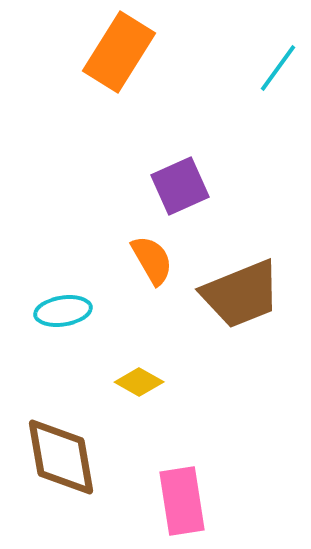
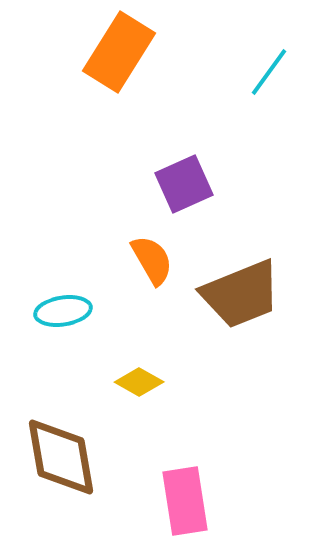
cyan line: moved 9 px left, 4 px down
purple square: moved 4 px right, 2 px up
pink rectangle: moved 3 px right
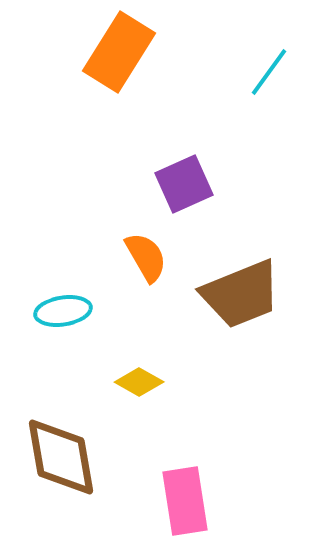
orange semicircle: moved 6 px left, 3 px up
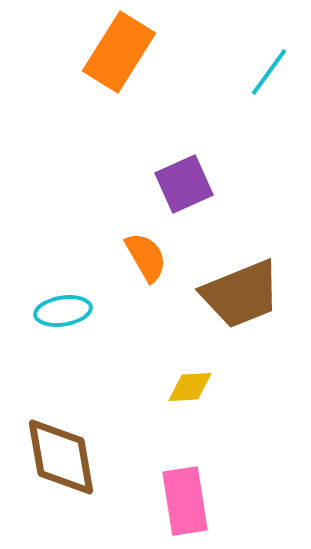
yellow diamond: moved 51 px right, 5 px down; rotated 33 degrees counterclockwise
